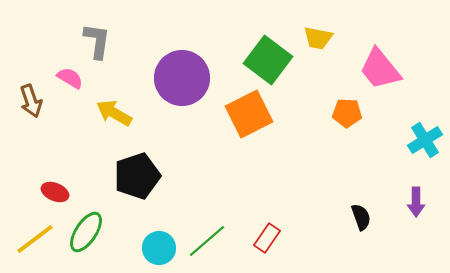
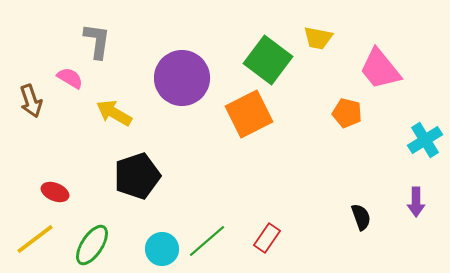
orange pentagon: rotated 12 degrees clockwise
green ellipse: moved 6 px right, 13 px down
cyan circle: moved 3 px right, 1 px down
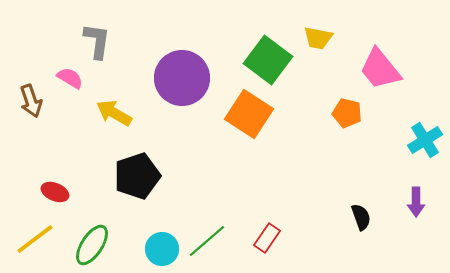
orange square: rotated 30 degrees counterclockwise
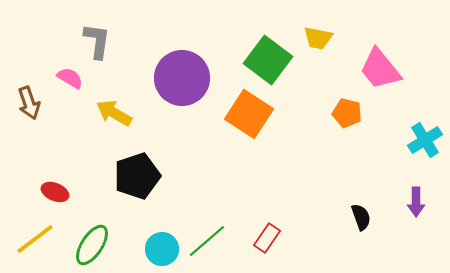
brown arrow: moved 2 px left, 2 px down
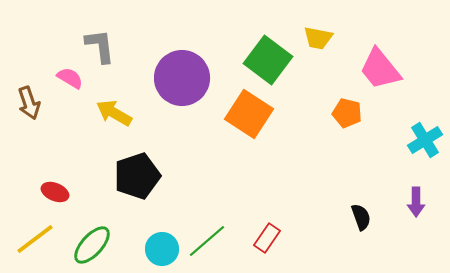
gray L-shape: moved 3 px right, 5 px down; rotated 15 degrees counterclockwise
green ellipse: rotated 9 degrees clockwise
